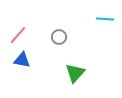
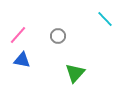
cyan line: rotated 42 degrees clockwise
gray circle: moved 1 px left, 1 px up
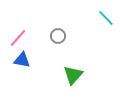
cyan line: moved 1 px right, 1 px up
pink line: moved 3 px down
green triangle: moved 2 px left, 2 px down
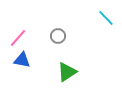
green triangle: moved 6 px left, 3 px up; rotated 15 degrees clockwise
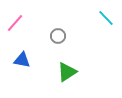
pink line: moved 3 px left, 15 px up
